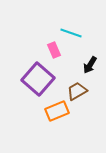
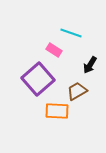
pink rectangle: rotated 35 degrees counterclockwise
purple square: rotated 8 degrees clockwise
orange rectangle: rotated 25 degrees clockwise
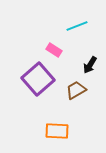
cyan line: moved 6 px right, 7 px up; rotated 40 degrees counterclockwise
brown trapezoid: moved 1 px left, 1 px up
orange rectangle: moved 20 px down
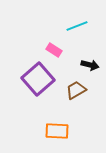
black arrow: rotated 108 degrees counterclockwise
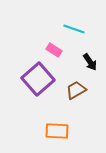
cyan line: moved 3 px left, 3 px down; rotated 40 degrees clockwise
black arrow: moved 3 px up; rotated 42 degrees clockwise
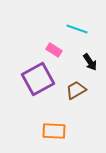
cyan line: moved 3 px right
purple square: rotated 12 degrees clockwise
orange rectangle: moved 3 px left
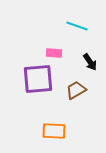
cyan line: moved 3 px up
pink rectangle: moved 3 px down; rotated 28 degrees counterclockwise
purple square: rotated 24 degrees clockwise
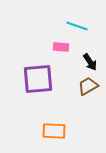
pink rectangle: moved 7 px right, 6 px up
brown trapezoid: moved 12 px right, 4 px up
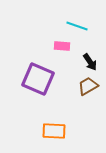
pink rectangle: moved 1 px right, 1 px up
purple square: rotated 28 degrees clockwise
